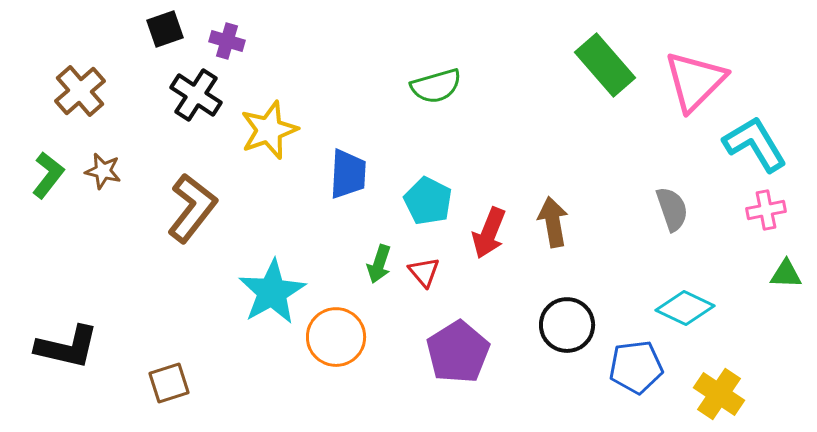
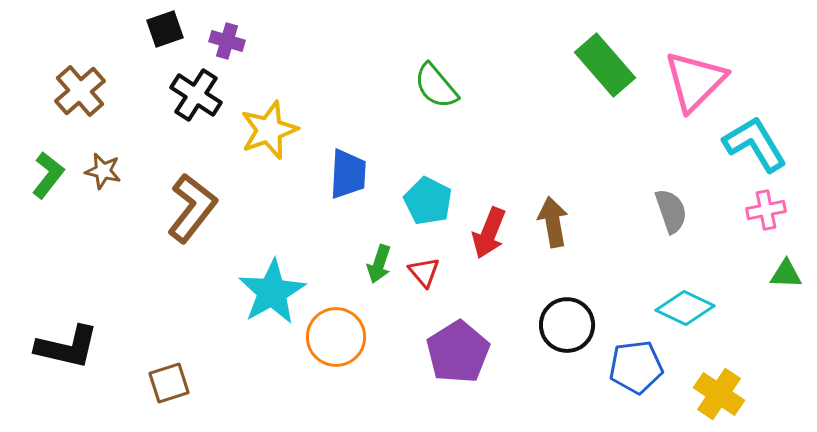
green semicircle: rotated 66 degrees clockwise
gray semicircle: moved 1 px left, 2 px down
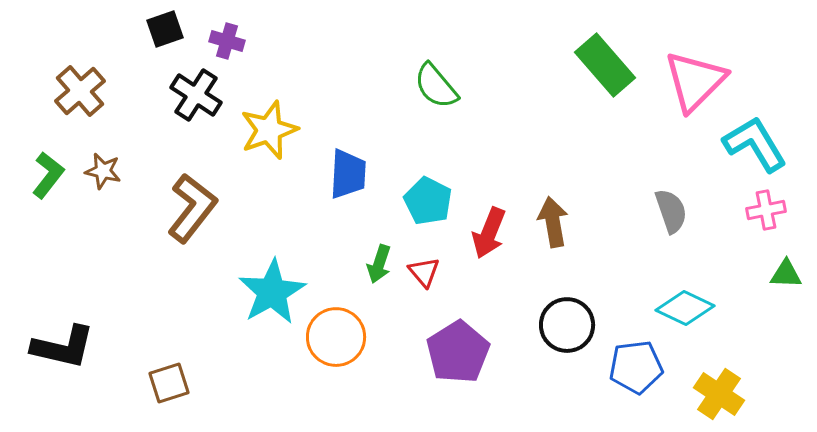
black L-shape: moved 4 px left
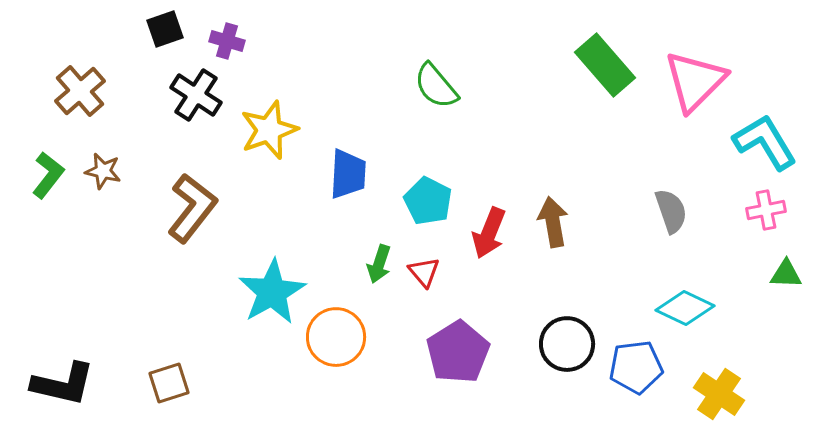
cyan L-shape: moved 10 px right, 2 px up
black circle: moved 19 px down
black L-shape: moved 37 px down
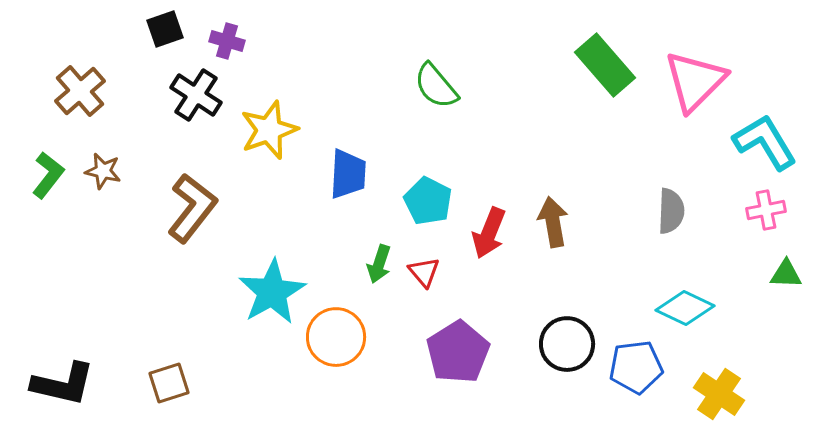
gray semicircle: rotated 21 degrees clockwise
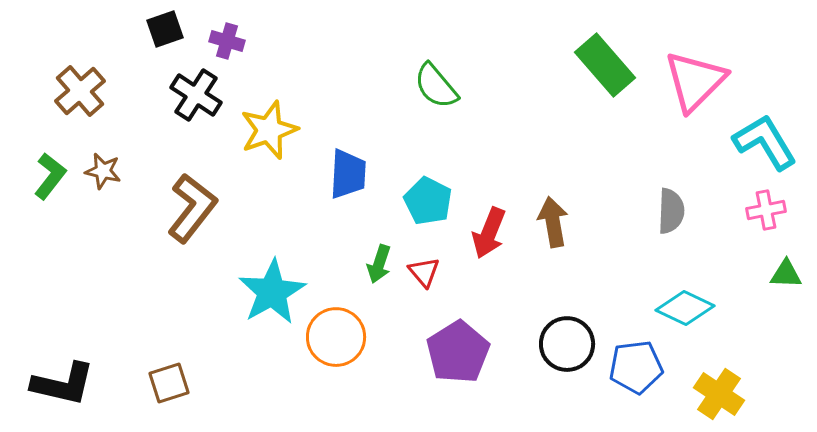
green L-shape: moved 2 px right, 1 px down
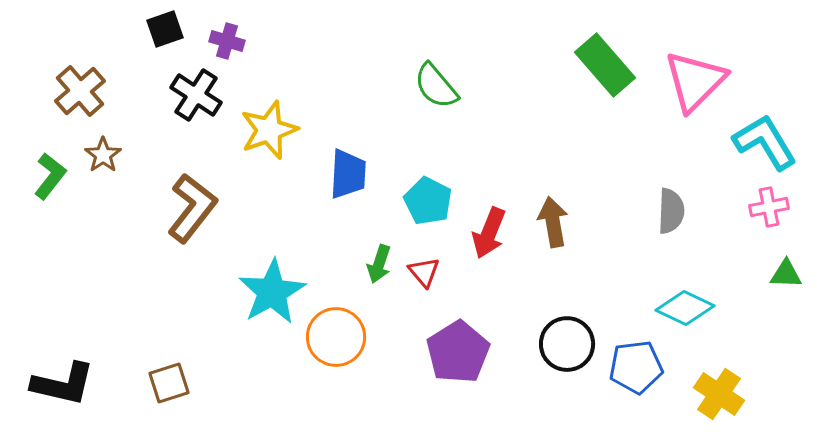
brown star: moved 16 px up; rotated 24 degrees clockwise
pink cross: moved 3 px right, 3 px up
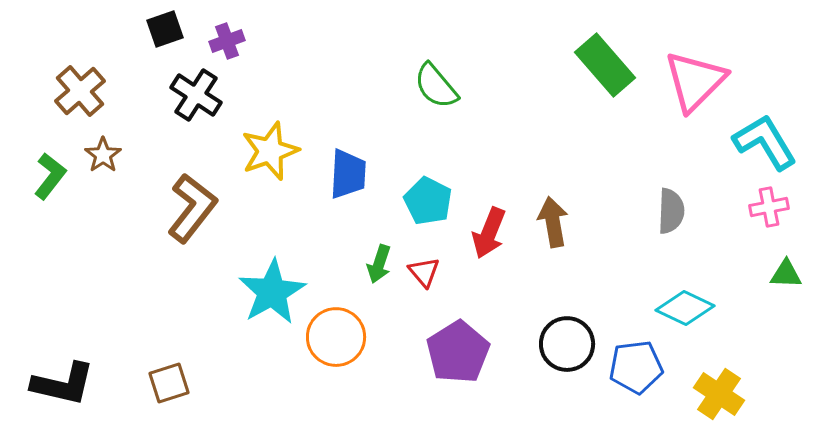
purple cross: rotated 36 degrees counterclockwise
yellow star: moved 1 px right, 21 px down
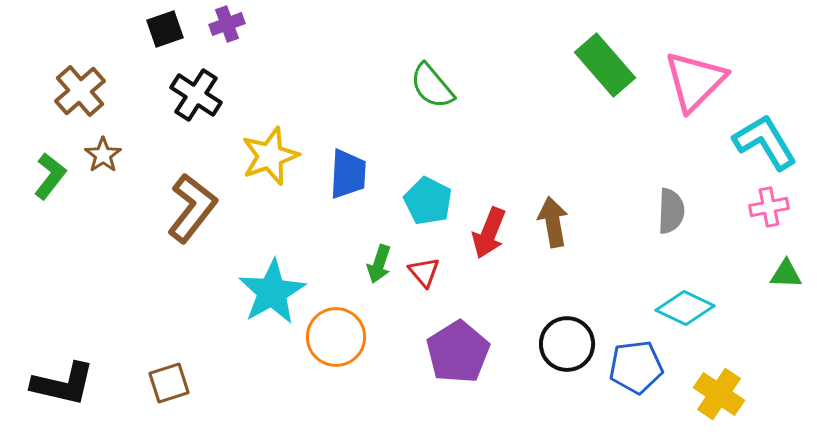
purple cross: moved 17 px up
green semicircle: moved 4 px left
yellow star: moved 5 px down
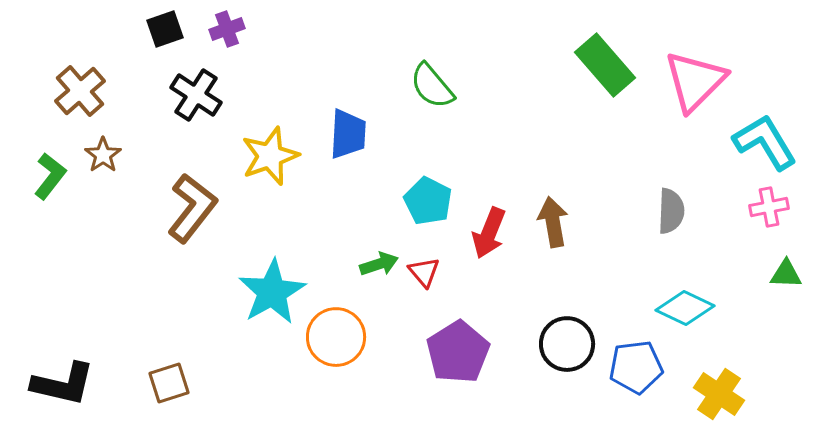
purple cross: moved 5 px down
blue trapezoid: moved 40 px up
green arrow: rotated 126 degrees counterclockwise
